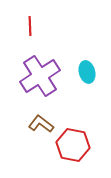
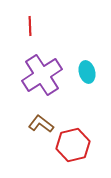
purple cross: moved 2 px right, 1 px up
red hexagon: rotated 24 degrees counterclockwise
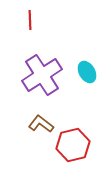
red line: moved 6 px up
cyan ellipse: rotated 15 degrees counterclockwise
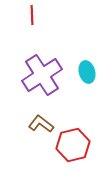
red line: moved 2 px right, 5 px up
cyan ellipse: rotated 15 degrees clockwise
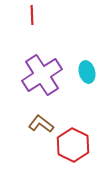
red hexagon: rotated 20 degrees counterclockwise
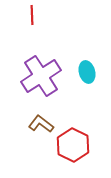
purple cross: moved 1 px left, 1 px down
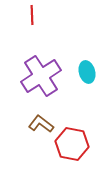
red hexagon: moved 1 px left, 1 px up; rotated 16 degrees counterclockwise
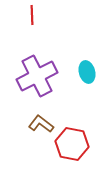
purple cross: moved 4 px left; rotated 6 degrees clockwise
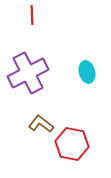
purple cross: moved 9 px left, 3 px up
